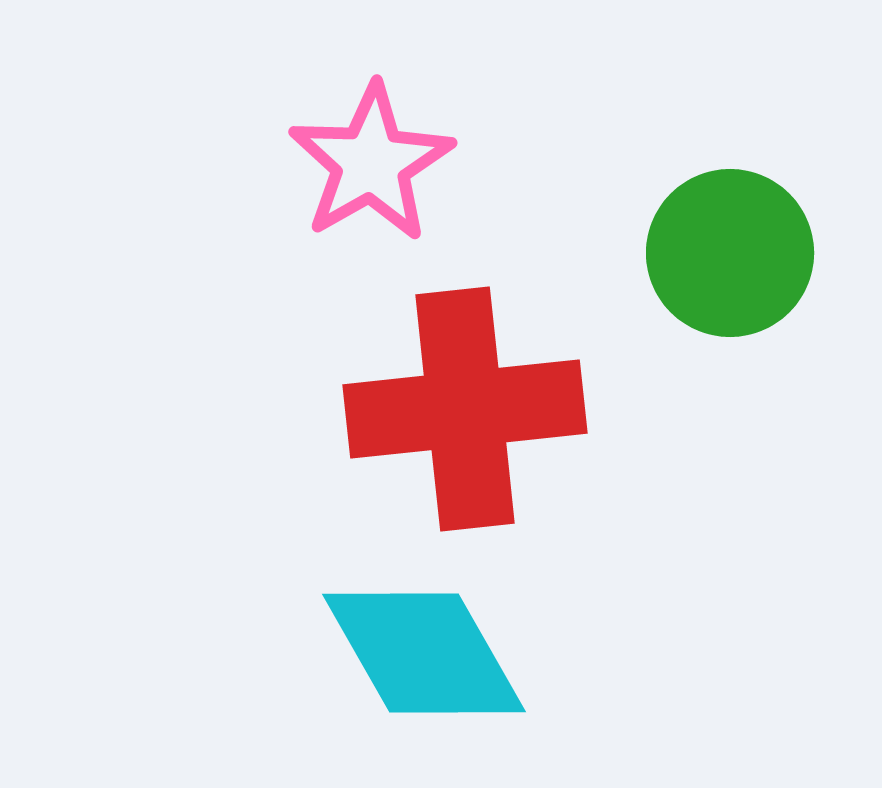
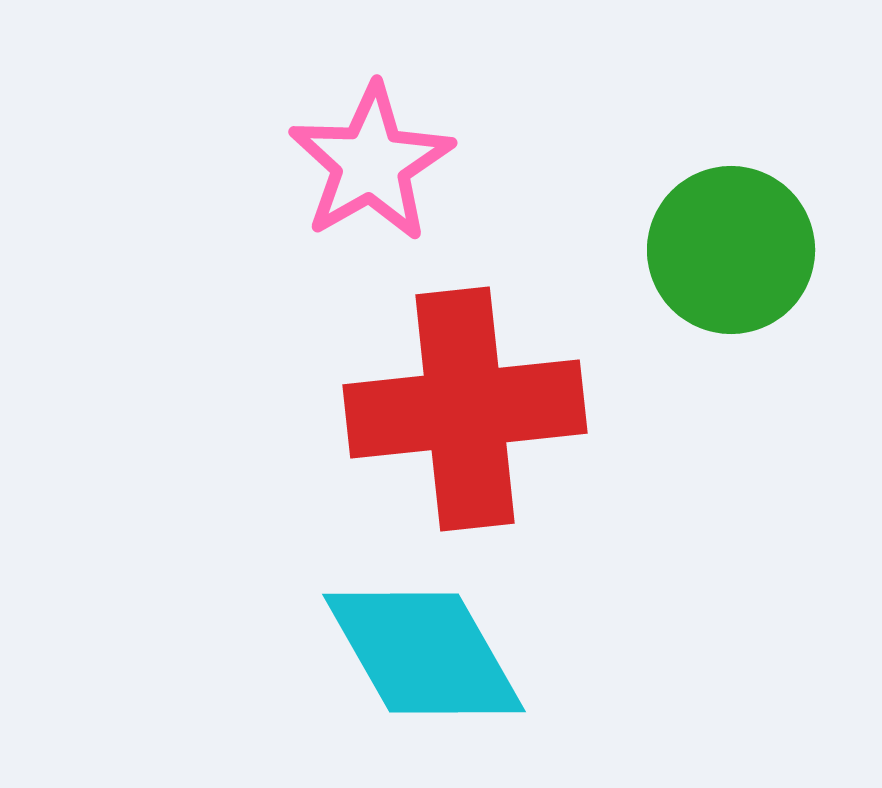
green circle: moved 1 px right, 3 px up
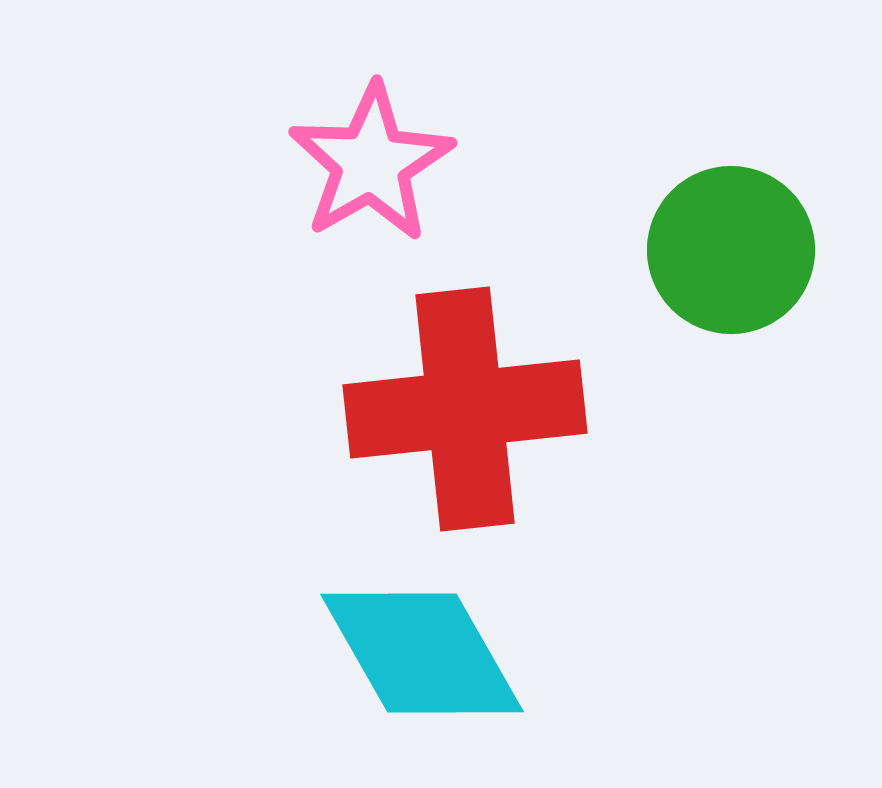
cyan diamond: moved 2 px left
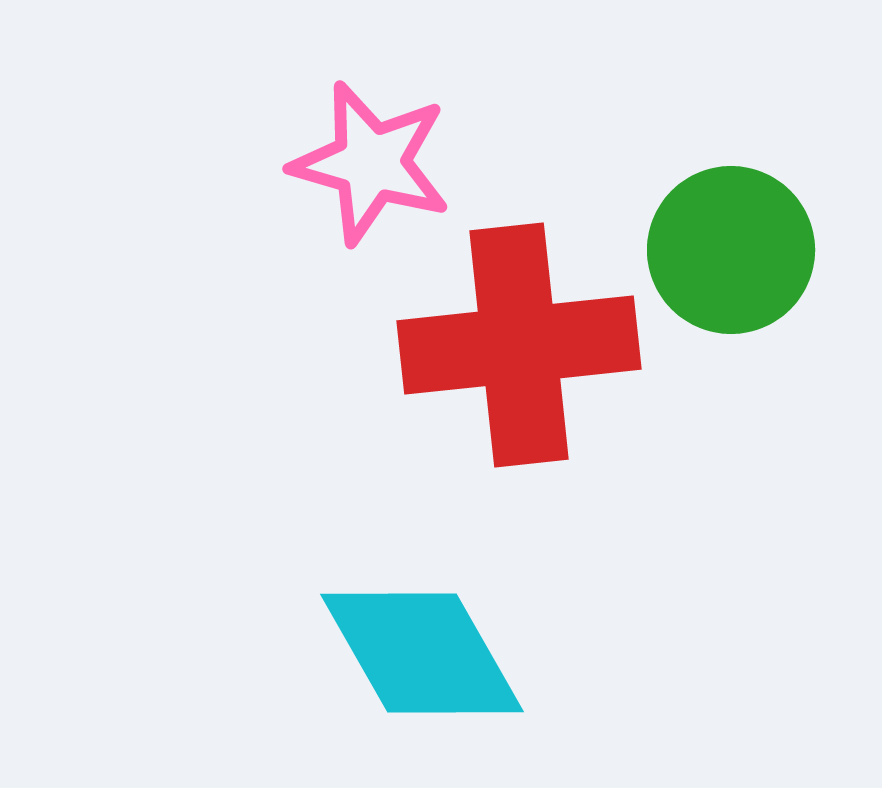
pink star: rotated 26 degrees counterclockwise
red cross: moved 54 px right, 64 px up
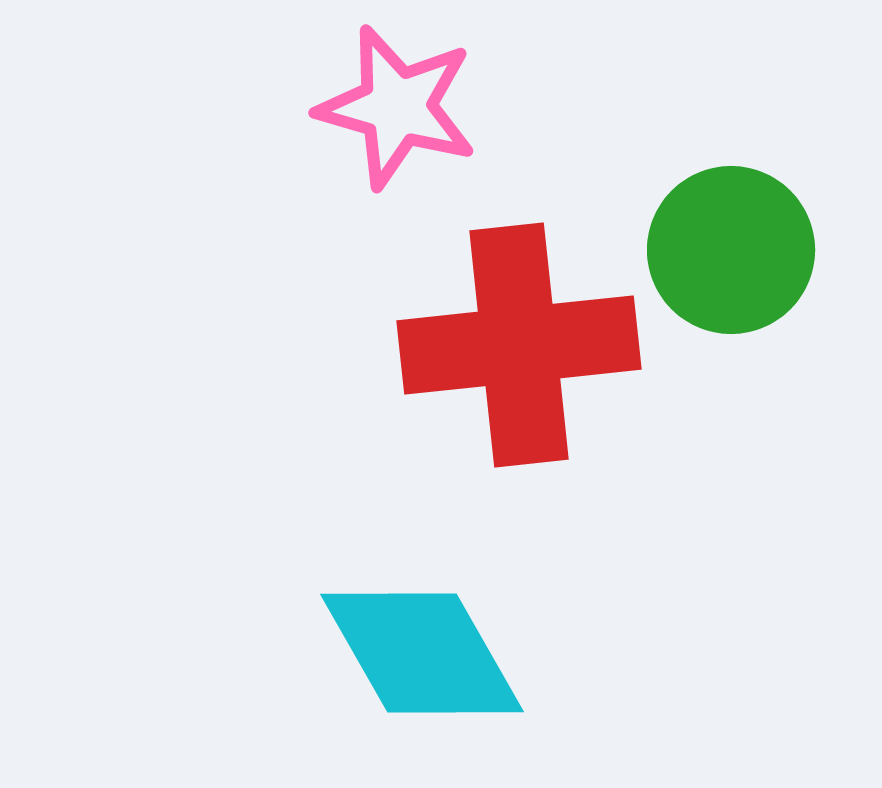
pink star: moved 26 px right, 56 px up
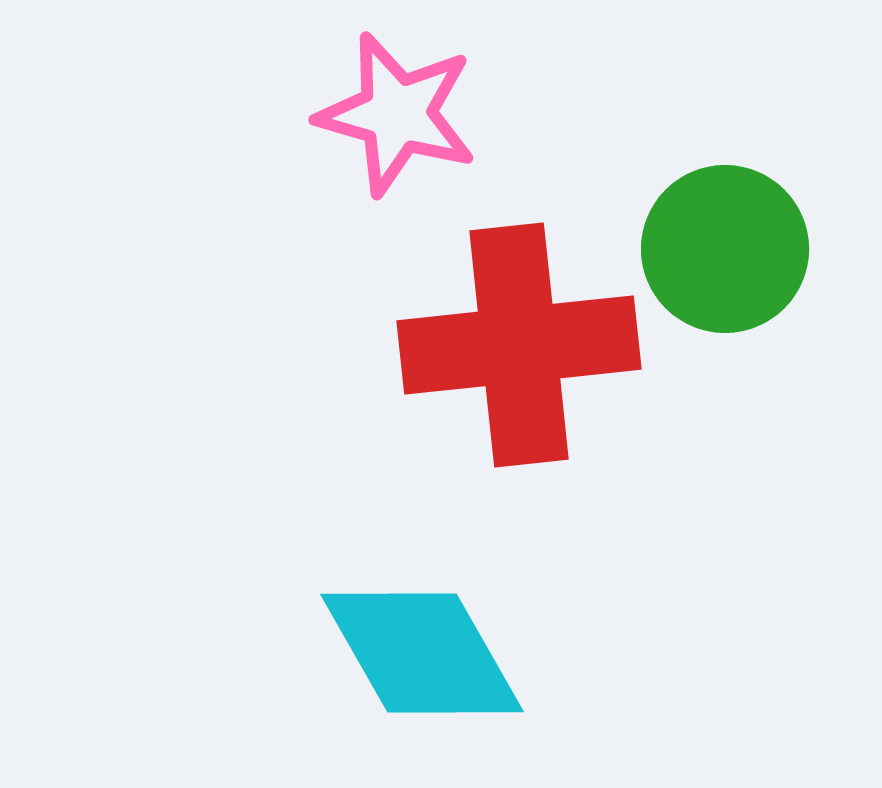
pink star: moved 7 px down
green circle: moved 6 px left, 1 px up
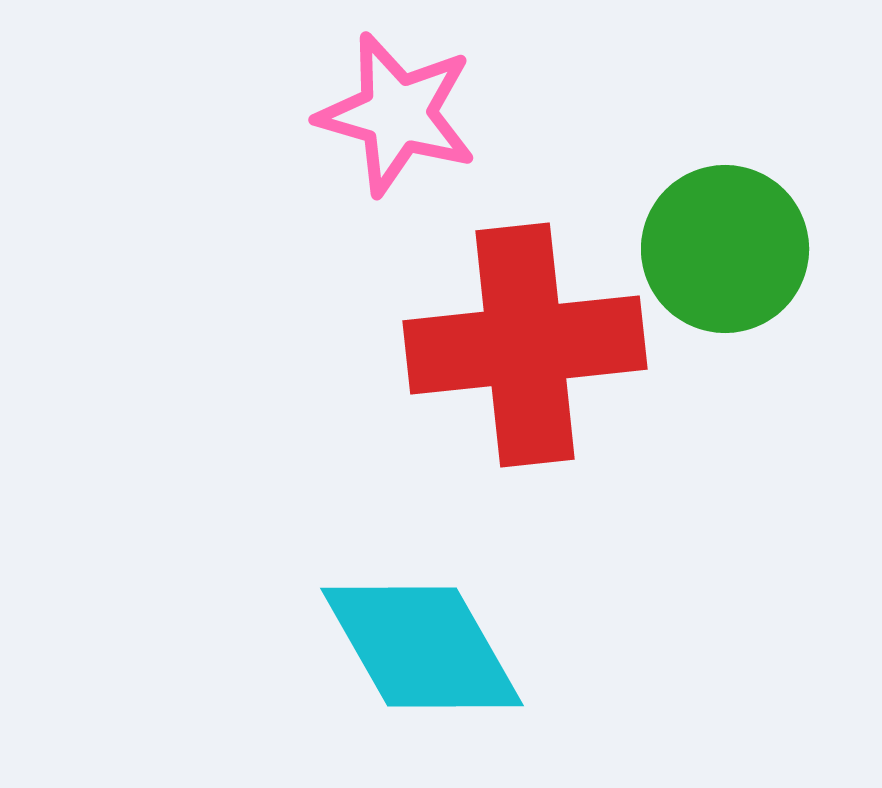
red cross: moved 6 px right
cyan diamond: moved 6 px up
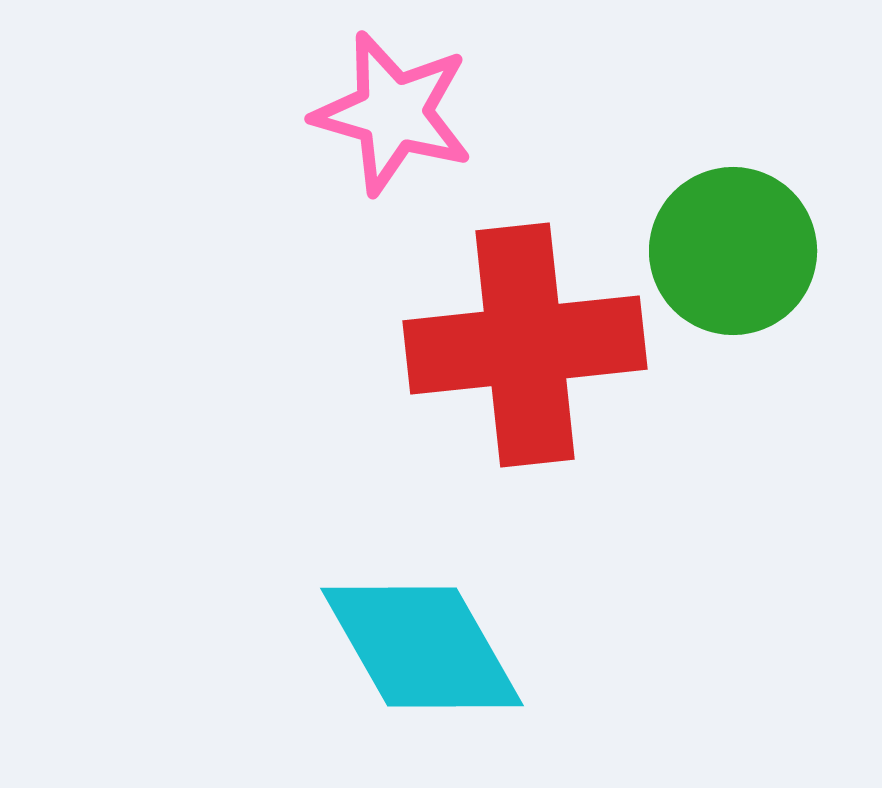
pink star: moved 4 px left, 1 px up
green circle: moved 8 px right, 2 px down
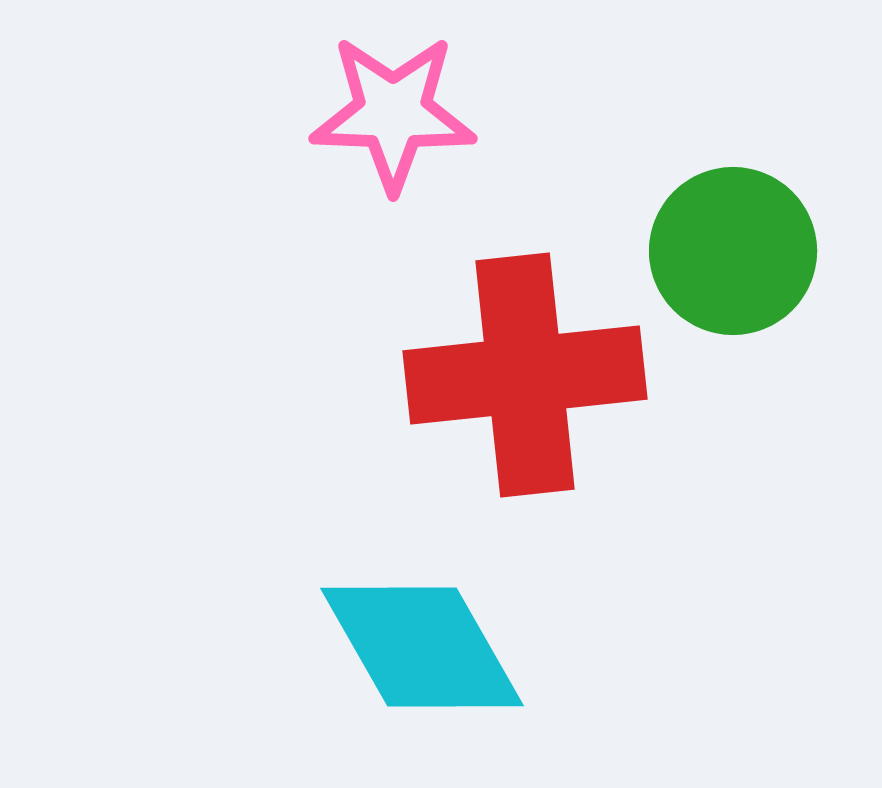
pink star: rotated 14 degrees counterclockwise
red cross: moved 30 px down
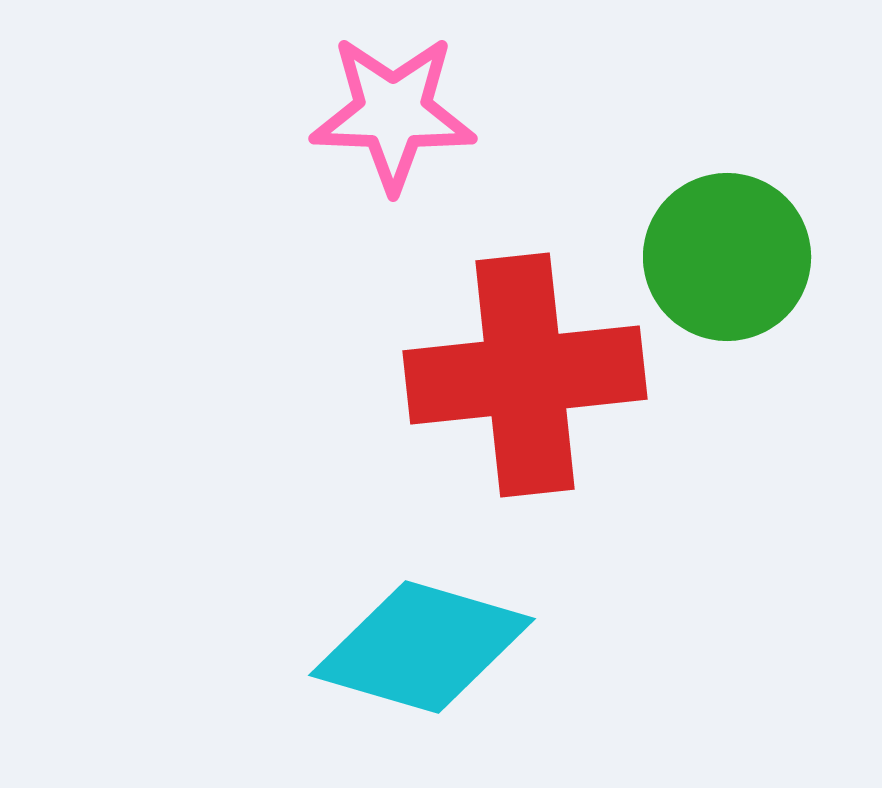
green circle: moved 6 px left, 6 px down
cyan diamond: rotated 44 degrees counterclockwise
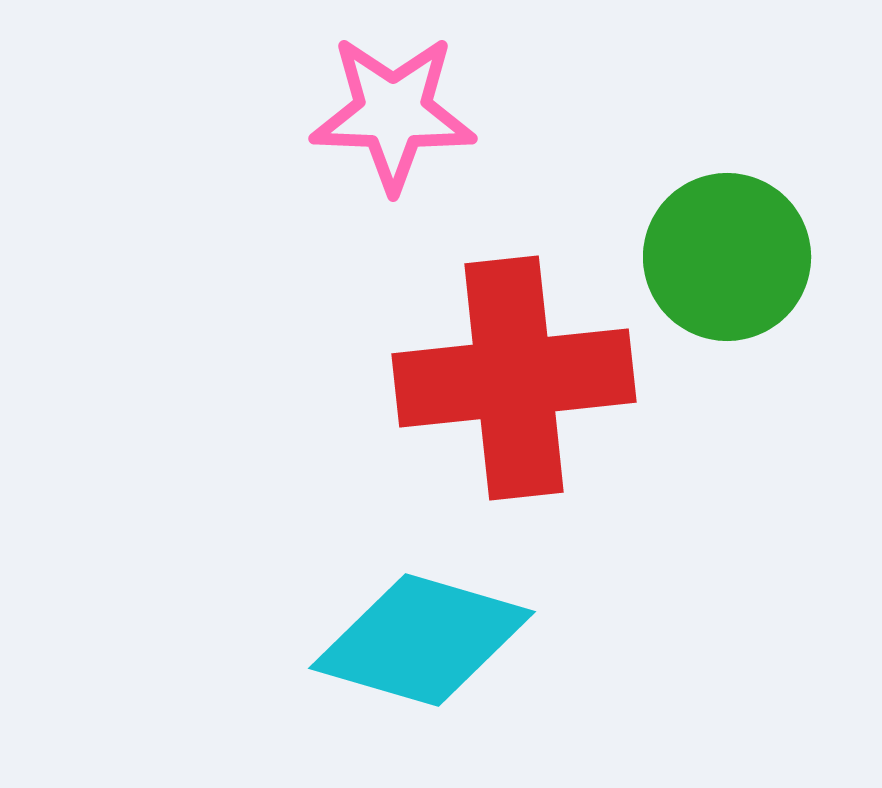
red cross: moved 11 px left, 3 px down
cyan diamond: moved 7 px up
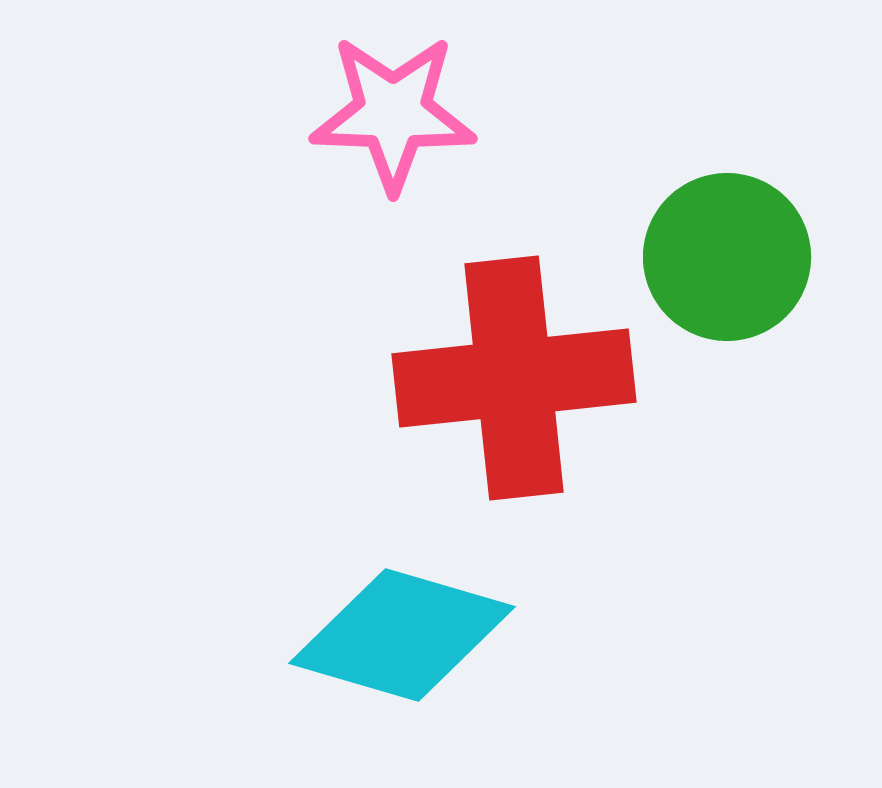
cyan diamond: moved 20 px left, 5 px up
